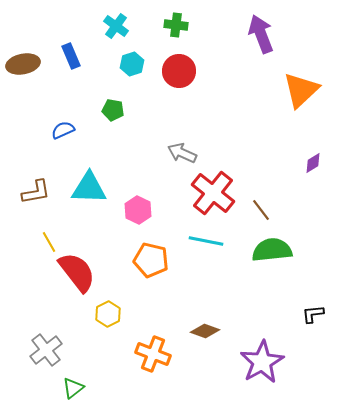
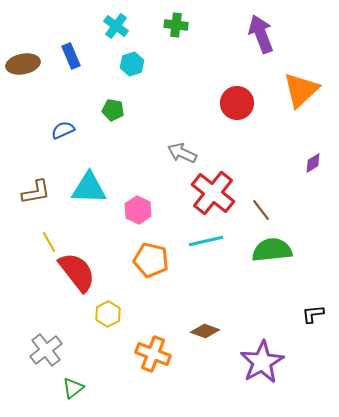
red circle: moved 58 px right, 32 px down
cyan line: rotated 24 degrees counterclockwise
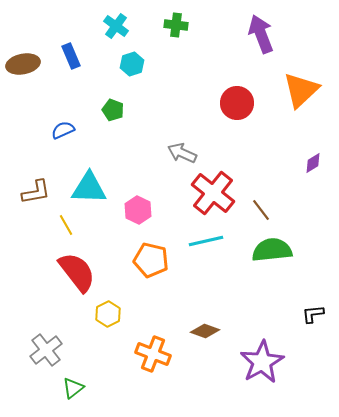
green pentagon: rotated 10 degrees clockwise
yellow line: moved 17 px right, 17 px up
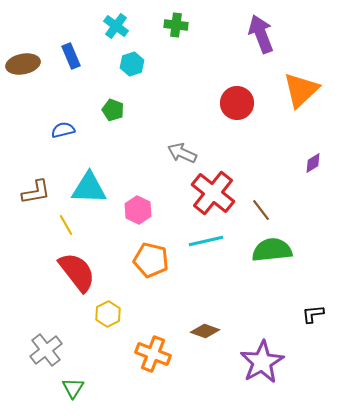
blue semicircle: rotated 10 degrees clockwise
green triangle: rotated 20 degrees counterclockwise
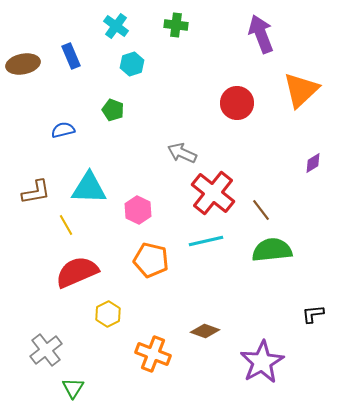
red semicircle: rotated 75 degrees counterclockwise
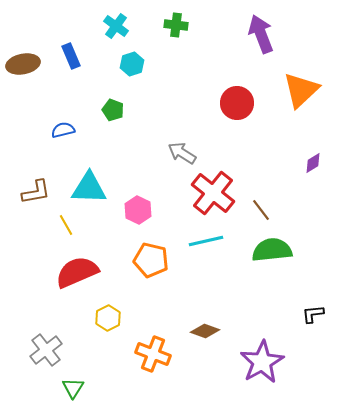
gray arrow: rotated 8 degrees clockwise
yellow hexagon: moved 4 px down
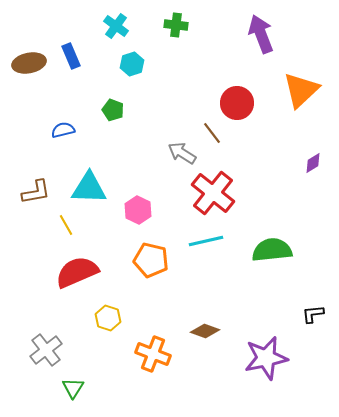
brown ellipse: moved 6 px right, 1 px up
brown line: moved 49 px left, 77 px up
yellow hexagon: rotated 15 degrees counterclockwise
purple star: moved 4 px right, 4 px up; rotated 18 degrees clockwise
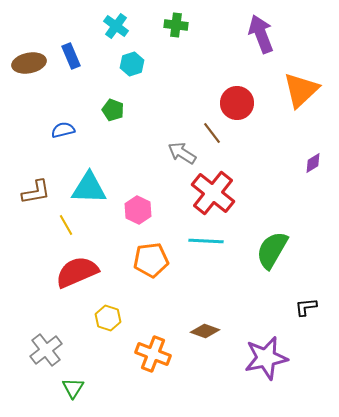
cyan line: rotated 16 degrees clockwise
green semicircle: rotated 54 degrees counterclockwise
orange pentagon: rotated 20 degrees counterclockwise
black L-shape: moved 7 px left, 7 px up
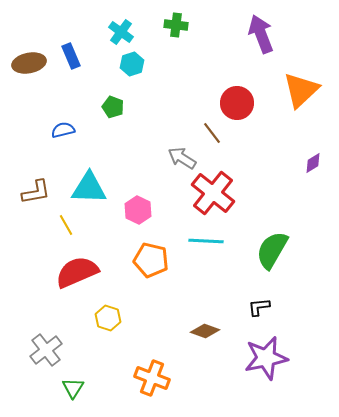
cyan cross: moved 5 px right, 6 px down
green pentagon: moved 3 px up
gray arrow: moved 5 px down
orange pentagon: rotated 20 degrees clockwise
black L-shape: moved 47 px left
orange cross: moved 1 px left, 24 px down
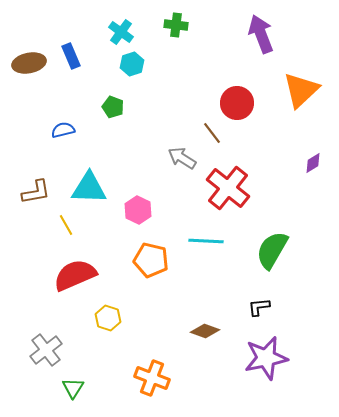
red cross: moved 15 px right, 5 px up
red semicircle: moved 2 px left, 3 px down
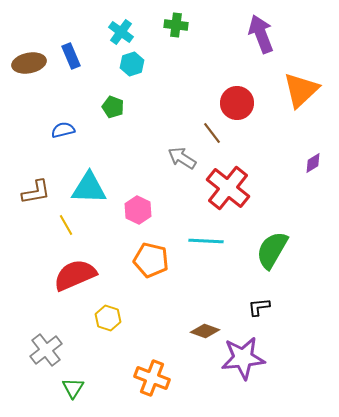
purple star: moved 23 px left; rotated 6 degrees clockwise
